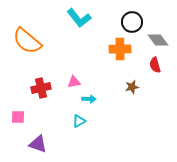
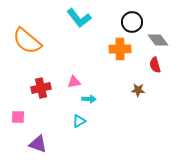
brown star: moved 6 px right, 3 px down; rotated 16 degrees clockwise
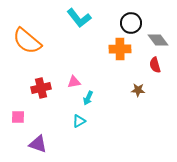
black circle: moved 1 px left, 1 px down
cyan arrow: moved 1 px left, 1 px up; rotated 112 degrees clockwise
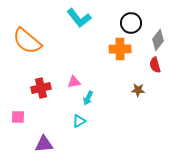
gray diamond: rotated 75 degrees clockwise
purple triangle: moved 6 px right; rotated 24 degrees counterclockwise
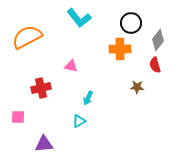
orange semicircle: moved 4 px up; rotated 112 degrees clockwise
pink triangle: moved 3 px left, 16 px up; rotated 24 degrees clockwise
brown star: moved 1 px left, 3 px up
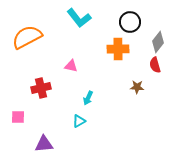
black circle: moved 1 px left, 1 px up
gray diamond: moved 2 px down
orange cross: moved 2 px left
